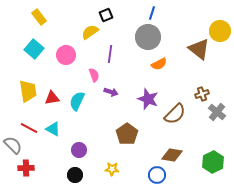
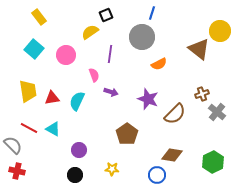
gray circle: moved 6 px left
red cross: moved 9 px left, 3 px down; rotated 14 degrees clockwise
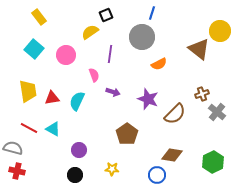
purple arrow: moved 2 px right
gray semicircle: moved 3 px down; rotated 30 degrees counterclockwise
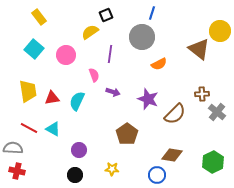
brown cross: rotated 16 degrees clockwise
gray semicircle: rotated 12 degrees counterclockwise
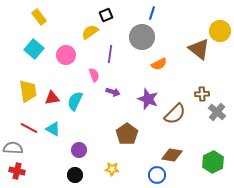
cyan semicircle: moved 2 px left
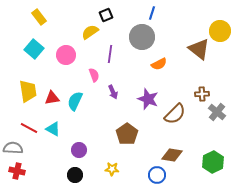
purple arrow: rotated 48 degrees clockwise
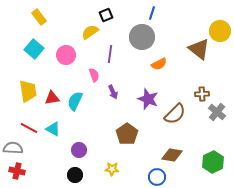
blue circle: moved 2 px down
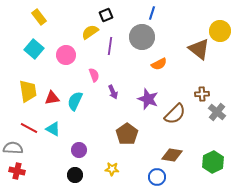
purple line: moved 8 px up
